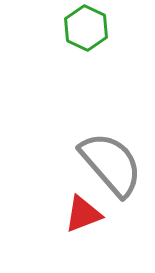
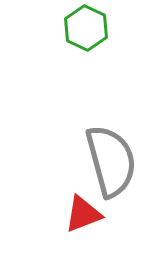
gray semicircle: moved 3 px up; rotated 26 degrees clockwise
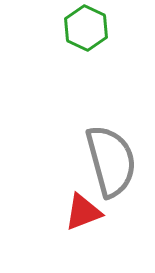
red triangle: moved 2 px up
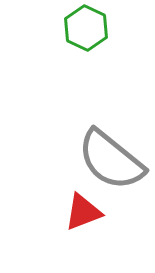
gray semicircle: moved 1 px up; rotated 144 degrees clockwise
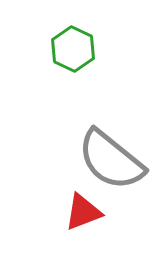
green hexagon: moved 13 px left, 21 px down
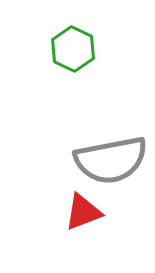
gray semicircle: rotated 50 degrees counterclockwise
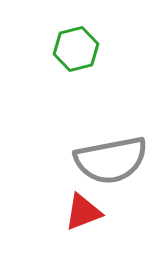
green hexagon: moved 3 px right; rotated 21 degrees clockwise
